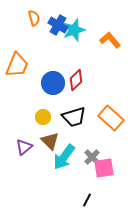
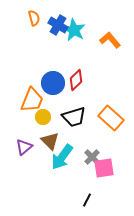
cyan star: rotated 25 degrees counterclockwise
orange trapezoid: moved 15 px right, 35 px down
cyan arrow: moved 2 px left
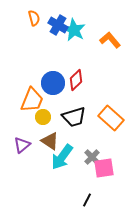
brown triangle: rotated 12 degrees counterclockwise
purple triangle: moved 2 px left, 2 px up
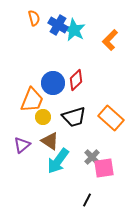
orange L-shape: rotated 95 degrees counterclockwise
cyan arrow: moved 4 px left, 4 px down
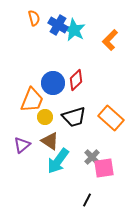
yellow circle: moved 2 px right
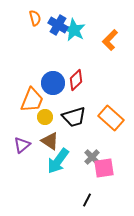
orange semicircle: moved 1 px right
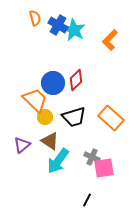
orange trapezoid: moved 3 px right; rotated 68 degrees counterclockwise
gray cross: rotated 21 degrees counterclockwise
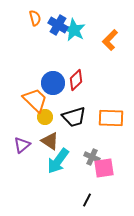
orange rectangle: rotated 40 degrees counterclockwise
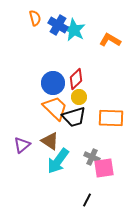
orange L-shape: rotated 75 degrees clockwise
red diamond: moved 1 px up
orange trapezoid: moved 20 px right, 8 px down
yellow circle: moved 34 px right, 20 px up
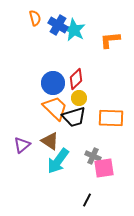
orange L-shape: rotated 35 degrees counterclockwise
yellow circle: moved 1 px down
gray cross: moved 1 px right, 1 px up
